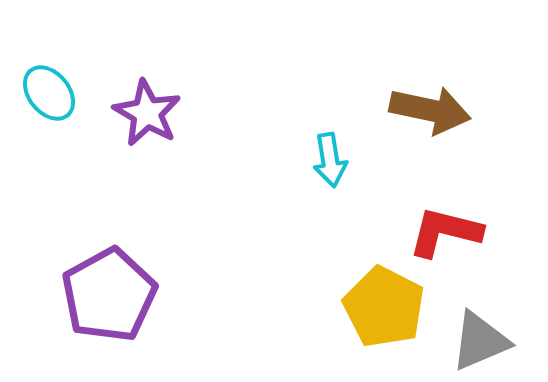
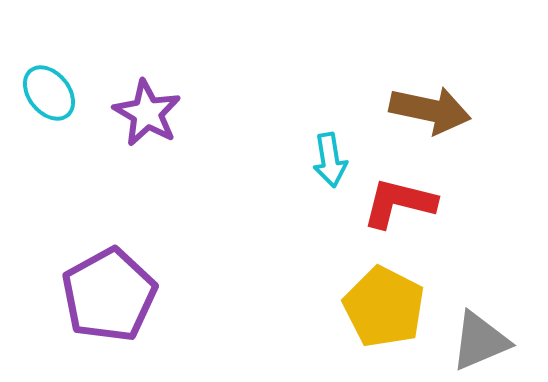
red L-shape: moved 46 px left, 29 px up
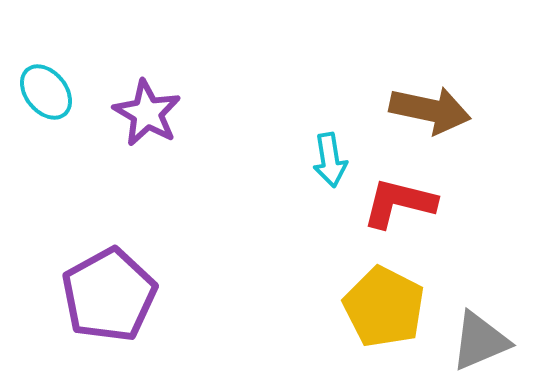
cyan ellipse: moved 3 px left, 1 px up
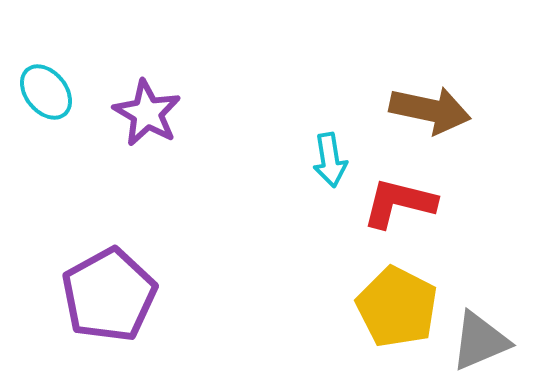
yellow pentagon: moved 13 px right
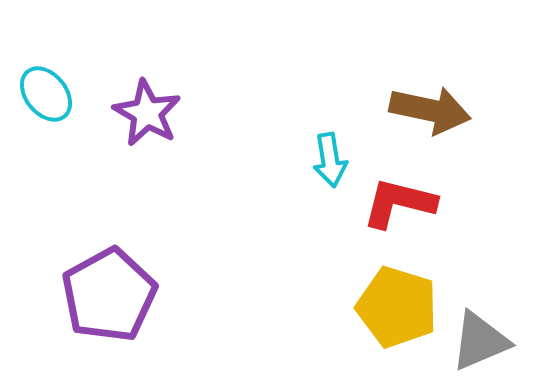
cyan ellipse: moved 2 px down
yellow pentagon: rotated 10 degrees counterclockwise
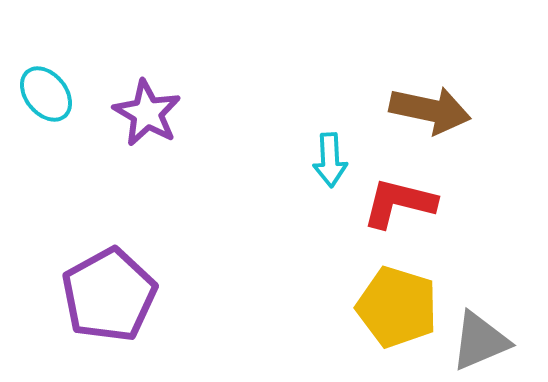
cyan arrow: rotated 6 degrees clockwise
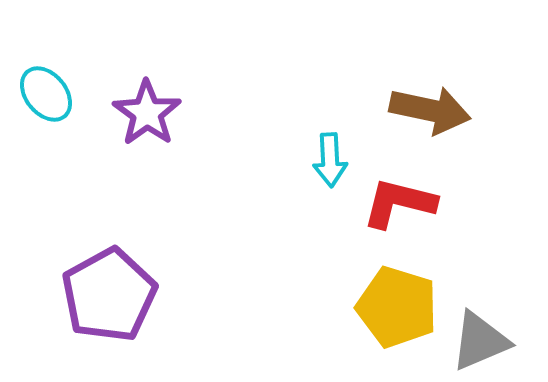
purple star: rotated 6 degrees clockwise
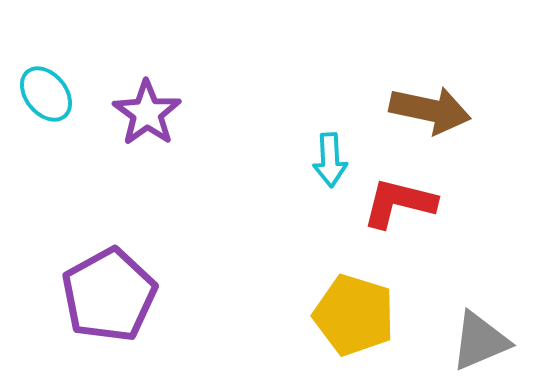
yellow pentagon: moved 43 px left, 8 px down
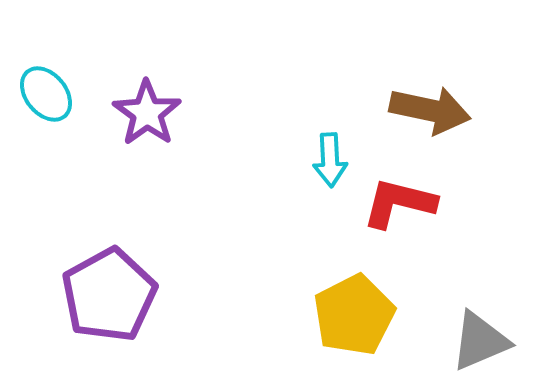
yellow pentagon: rotated 28 degrees clockwise
